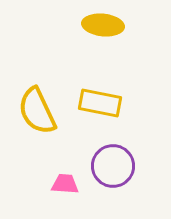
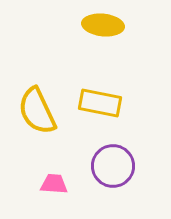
pink trapezoid: moved 11 px left
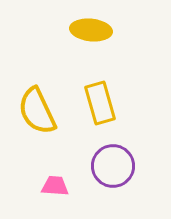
yellow ellipse: moved 12 px left, 5 px down
yellow rectangle: rotated 63 degrees clockwise
pink trapezoid: moved 1 px right, 2 px down
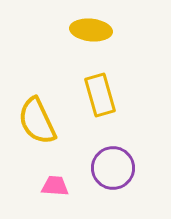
yellow rectangle: moved 8 px up
yellow semicircle: moved 10 px down
purple circle: moved 2 px down
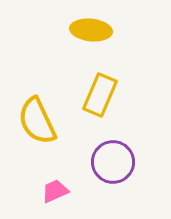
yellow rectangle: rotated 39 degrees clockwise
purple circle: moved 6 px up
pink trapezoid: moved 5 px down; rotated 28 degrees counterclockwise
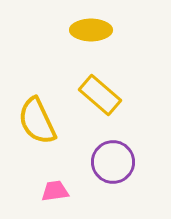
yellow ellipse: rotated 6 degrees counterclockwise
yellow rectangle: rotated 72 degrees counterclockwise
pink trapezoid: rotated 16 degrees clockwise
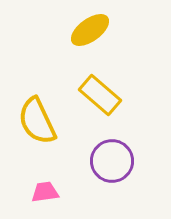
yellow ellipse: moved 1 px left; rotated 36 degrees counterclockwise
purple circle: moved 1 px left, 1 px up
pink trapezoid: moved 10 px left, 1 px down
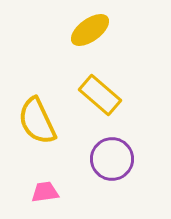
purple circle: moved 2 px up
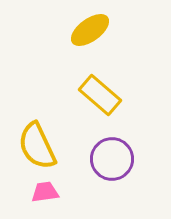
yellow semicircle: moved 25 px down
